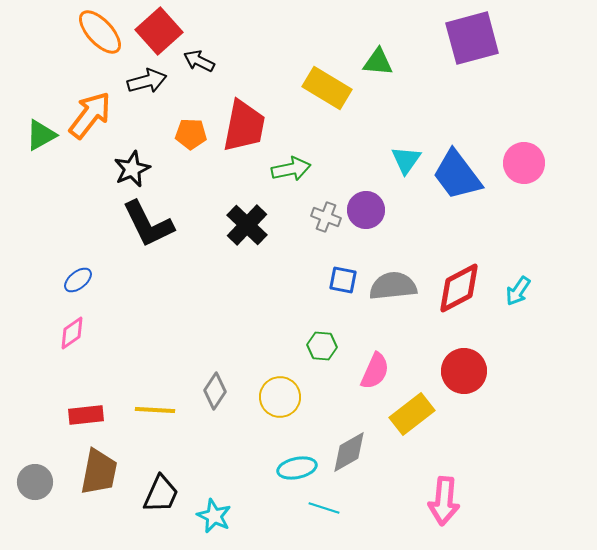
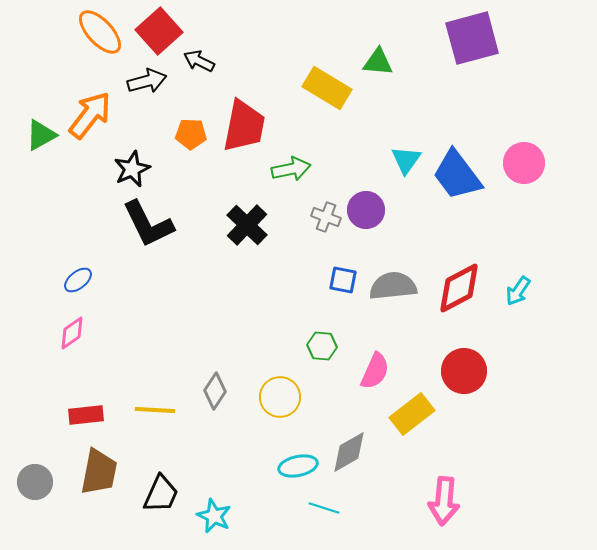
cyan ellipse at (297, 468): moved 1 px right, 2 px up
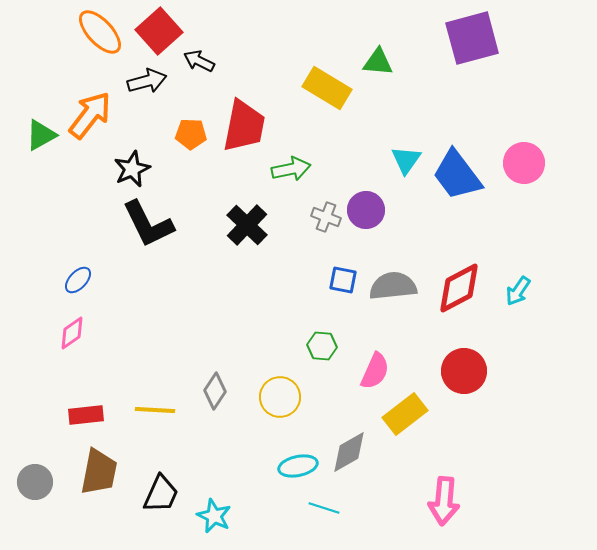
blue ellipse at (78, 280): rotated 8 degrees counterclockwise
yellow rectangle at (412, 414): moved 7 px left
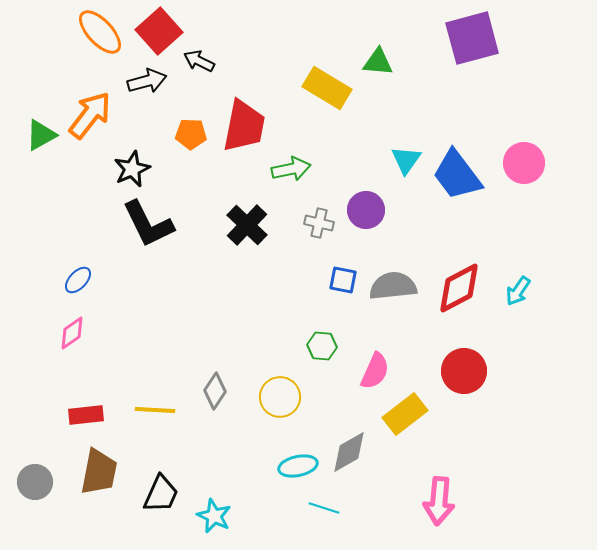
gray cross at (326, 217): moved 7 px left, 6 px down; rotated 8 degrees counterclockwise
pink arrow at (444, 501): moved 5 px left
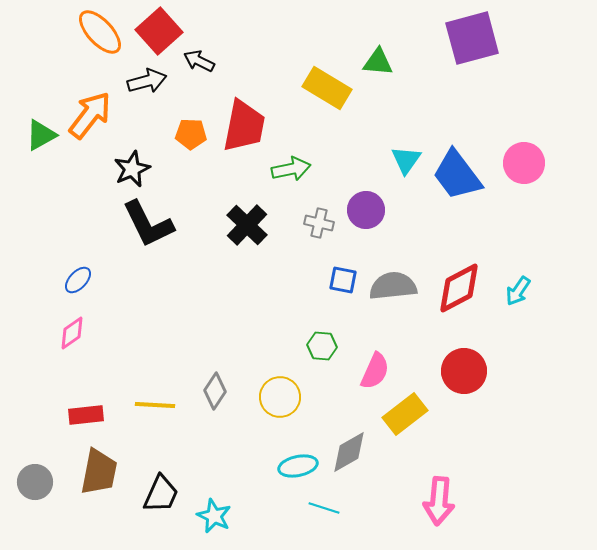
yellow line at (155, 410): moved 5 px up
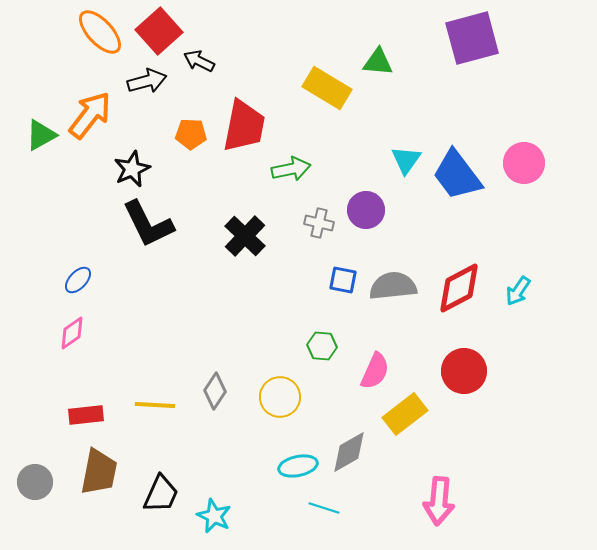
black cross at (247, 225): moved 2 px left, 11 px down
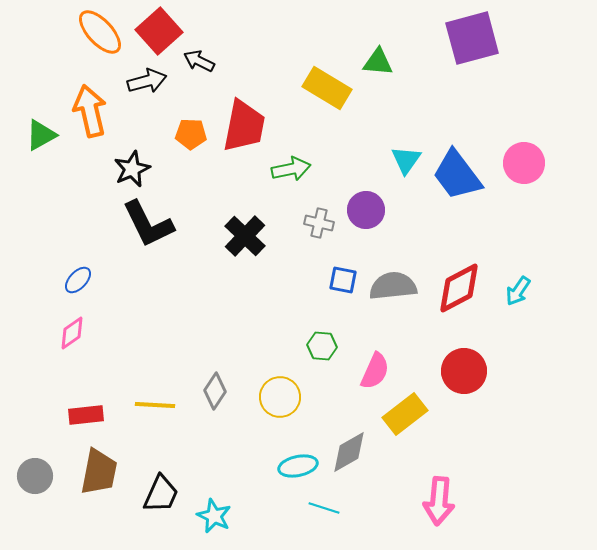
orange arrow at (90, 115): moved 4 px up; rotated 51 degrees counterclockwise
gray circle at (35, 482): moved 6 px up
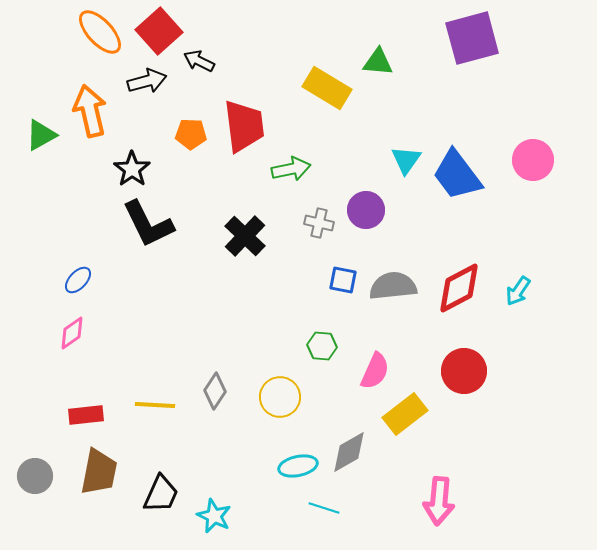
red trapezoid at (244, 126): rotated 18 degrees counterclockwise
pink circle at (524, 163): moved 9 px right, 3 px up
black star at (132, 169): rotated 12 degrees counterclockwise
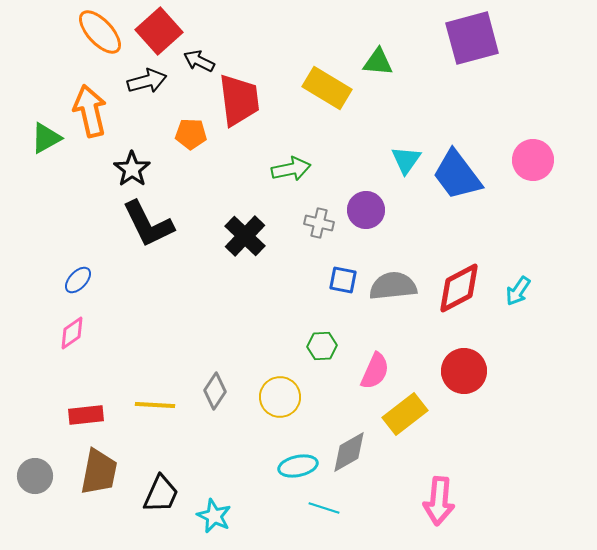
red trapezoid at (244, 126): moved 5 px left, 26 px up
green triangle at (41, 135): moved 5 px right, 3 px down
green hexagon at (322, 346): rotated 8 degrees counterclockwise
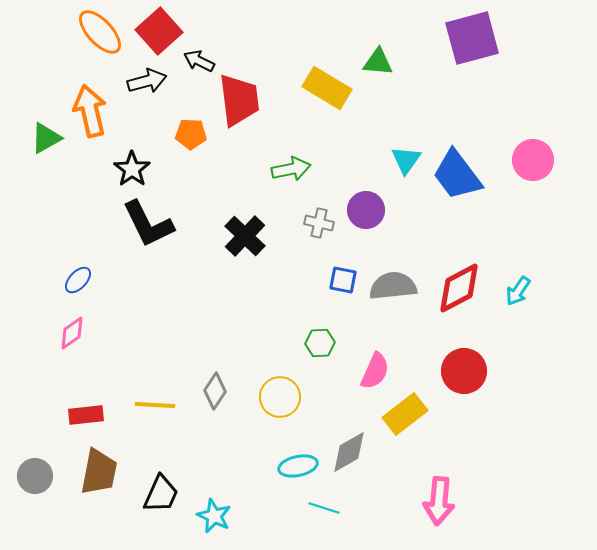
green hexagon at (322, 346): moved 2 px left, 3 px up
